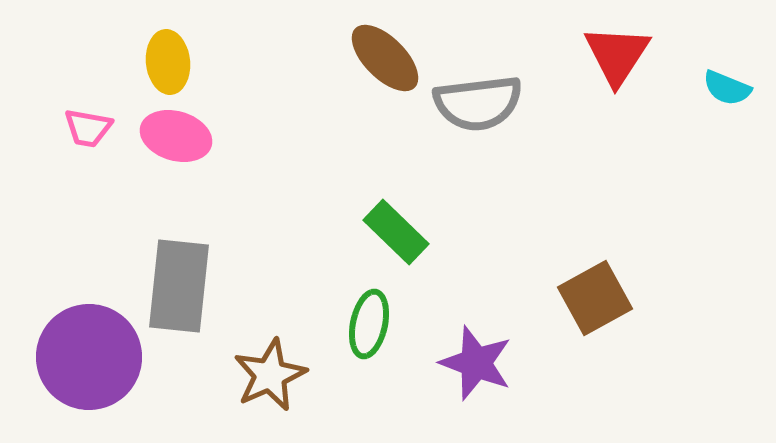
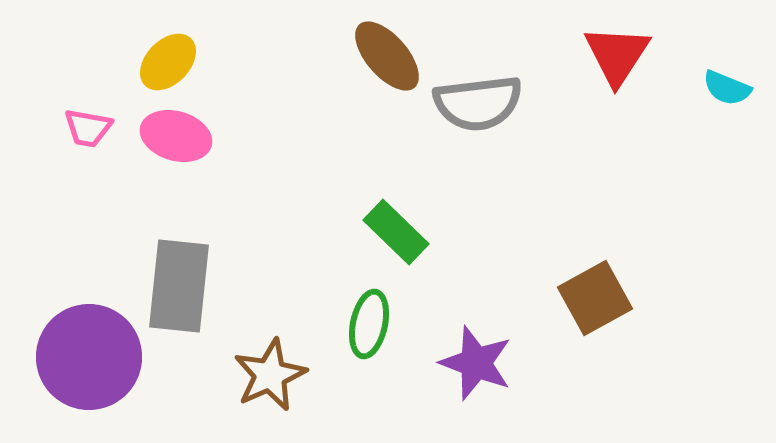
brown ellipse: moved 2 px right, 2 px up; rotated 4 degrees clockwise
yellow ellipse: rotated 50 degrees clockwise
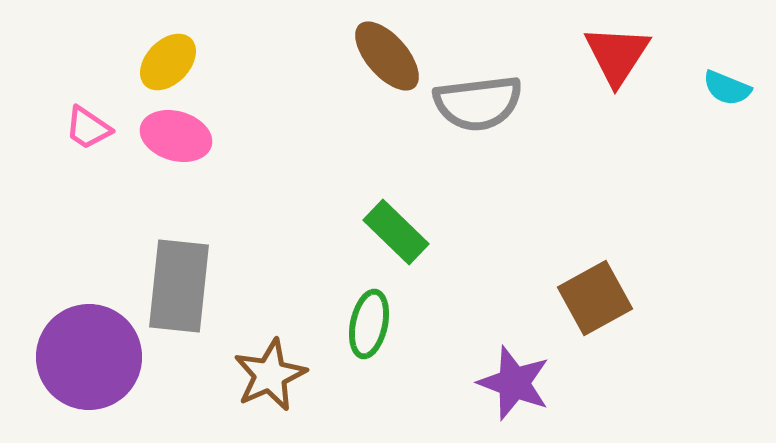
pink trapezoid: rotated 24 degrees clockwise
purple star: moved 38 px right, 20 px down
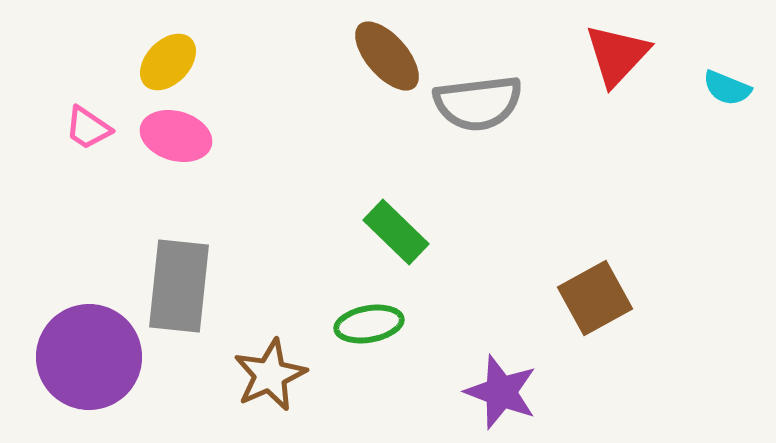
red triangle: rotated 10 degrees clockwise
green ellipse: rotated 68 degrees clockwise
purple star: moved 13 px left, 9 px down
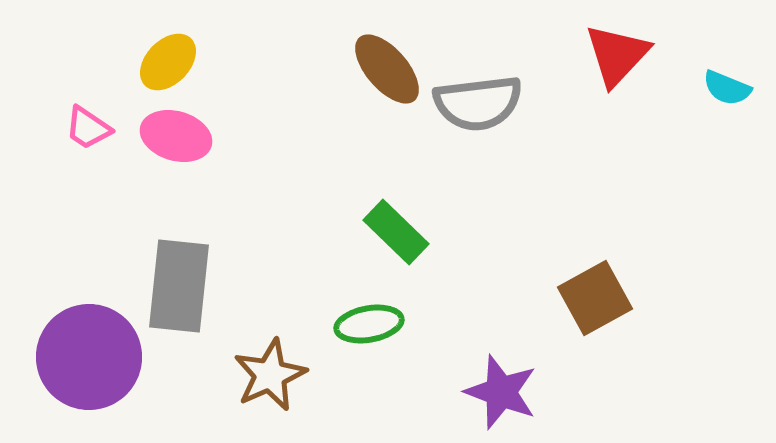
brown ellipse: moved 13 px down
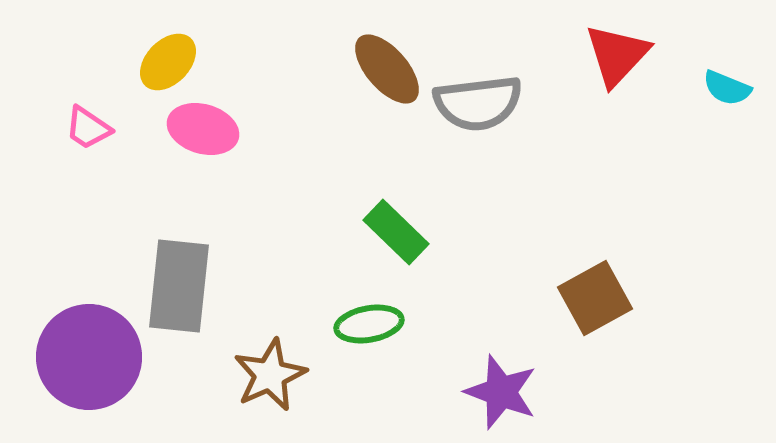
pink ellipse: moved 27 px right, 7 px up
